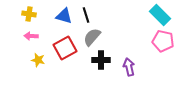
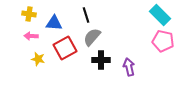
blue triangle: moved 10 px left, 7 px down; rotated 12 degrees counterclockwise
yellow star: moved 1 px up
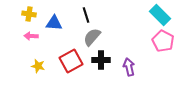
pink pentagon: rotated 15 degrees clockwise
red square: moved 6 px right, 13 px down
yellow star: moved 7 px down
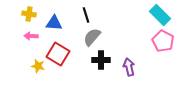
red square: moved 13 px left, 7 px up; rotated 30 degrees counterclockwise
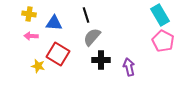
cyan rectangle: rotated 15 degrees clockwise
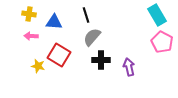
cyan rectangle: moved 3 px left
blue triangle: moved 1 px up
pink pentagon: moved 1 px left, 1 px down
red square: moved 1 px right, 1 px down
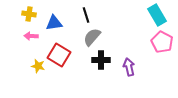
blue triangle: moved 1 px down; rotated 12 degrees counterclockwise
